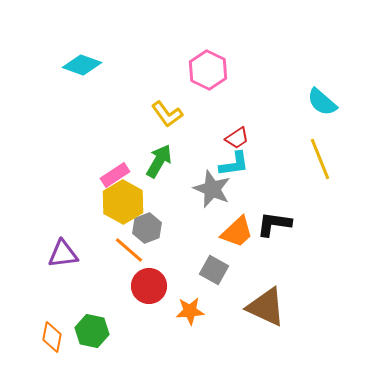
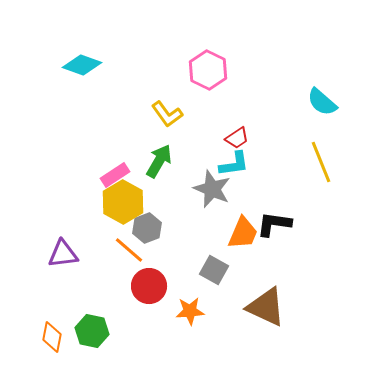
yellow line: moved 1 px right, 3 px down
orange trapezoid: moved 6 px right, 1 px down; rotated 24 degrees counterclockwise
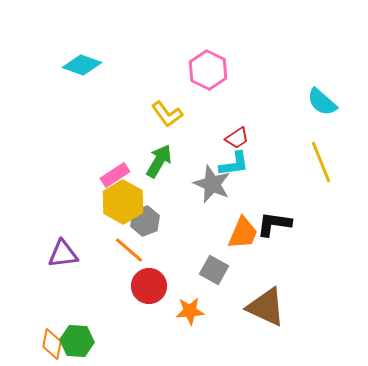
gray star: moved 5 px up
gray hexagon: moved 2 px left, 7 px up
green hexagon: moved 15 px left, 10 px down; rotated 8 degrees counterclockwise
orange diamond: moved 7 px down
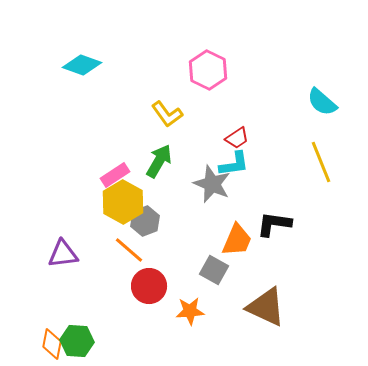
orange trapezoid: moved 6 px left, 7 px down
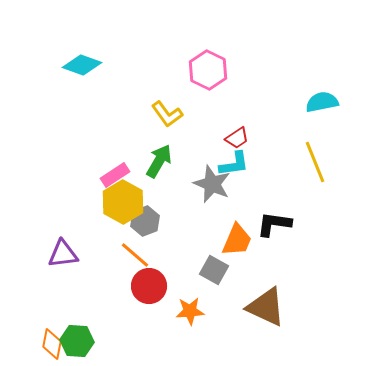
cyan semicircle: rotated 128 degrees clockwise
yellow line: moved 6 px left
orange line: moved 6 px right, 5 px down
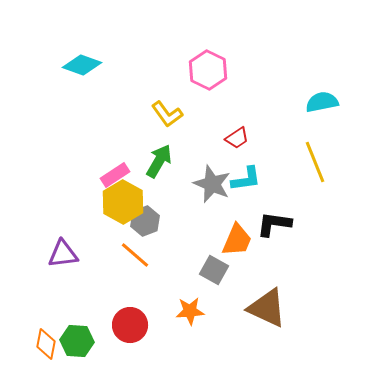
cyan L-shape: moved 12 px right, 15 px down
red circle: moved 19 px left, 39 px down
brown triangle: moved 1 px right, 1 px down
orange diamond: moved 6 px left
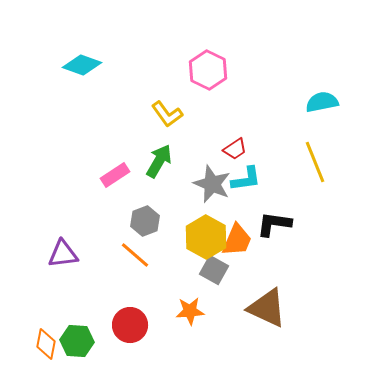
red trapezoid: moved 2 px left, 11 px down
yellow hexagon: moved 83 px right, 35 px down
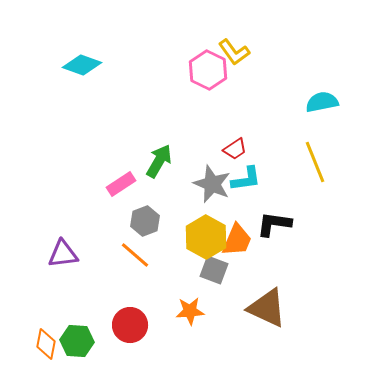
yellow L-shape: moved 67 px right, 62 px up
pink rectangle: moved 6 px right, 9 px down
gray square: rotated 8 degrees counterclockwise
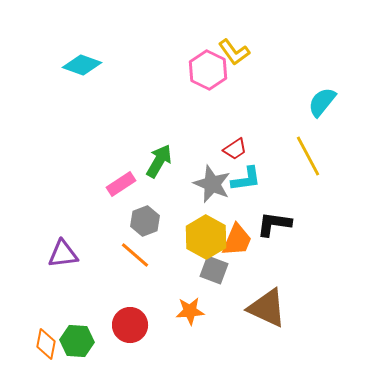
cyan semicircle: rotated 40 degrees counterclockwise
yellow line: moved 7 px left, 6 px up; rotated 6 degrees counterclockwise
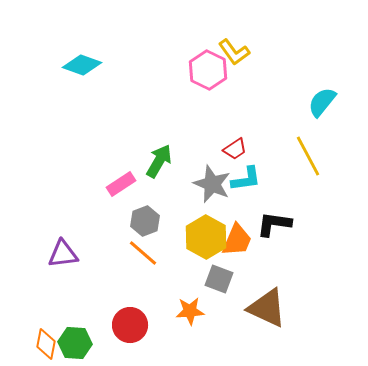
orange line: moved 8 px right, 2 px up
gray square: moved 5 px right, 9 px down
green hexagon: moved 2 px left, 2 px down
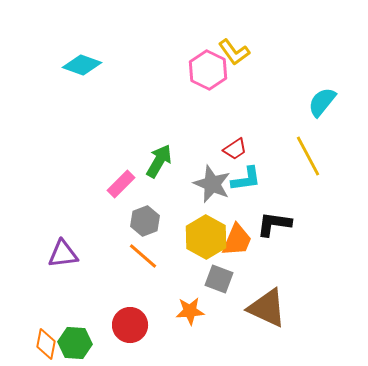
pink rectangle: rotated 12 degrees counterclockwise
orange line: moved 3 px down
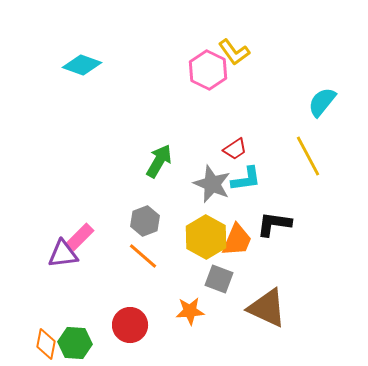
pink rectangle: moved 41 px left, 53 px down
